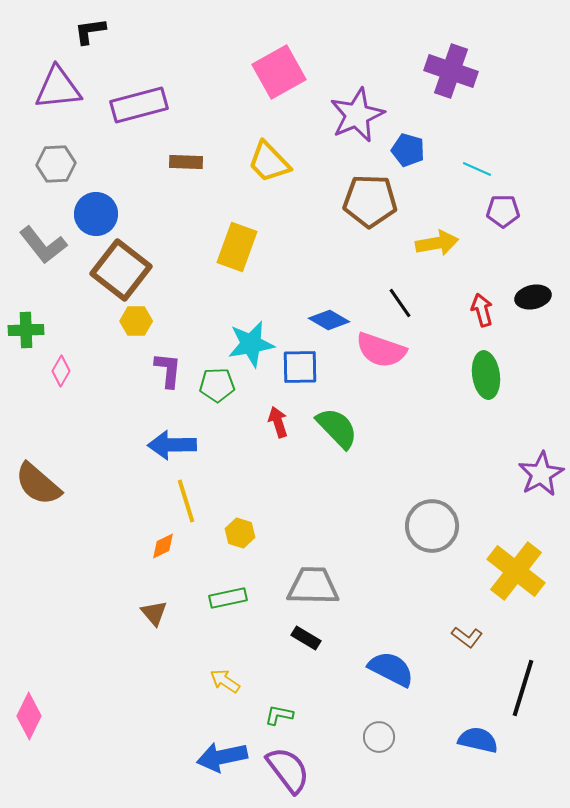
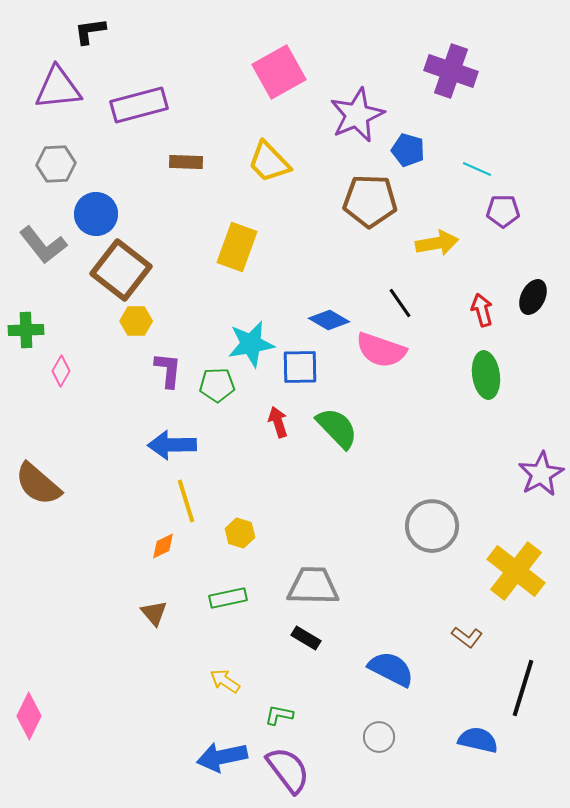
black ellipse at (533, 297): rotated 52 degrees counterclockwise
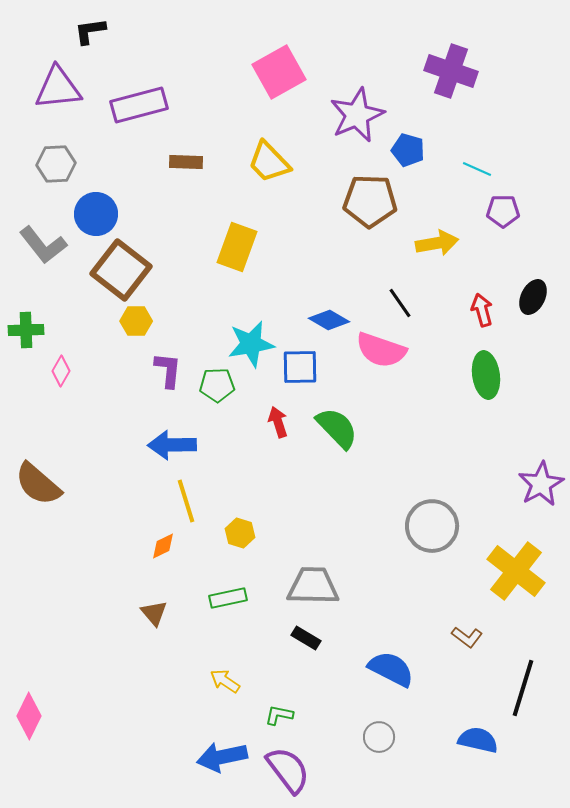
purple star at (541, 474): moved 10 px down
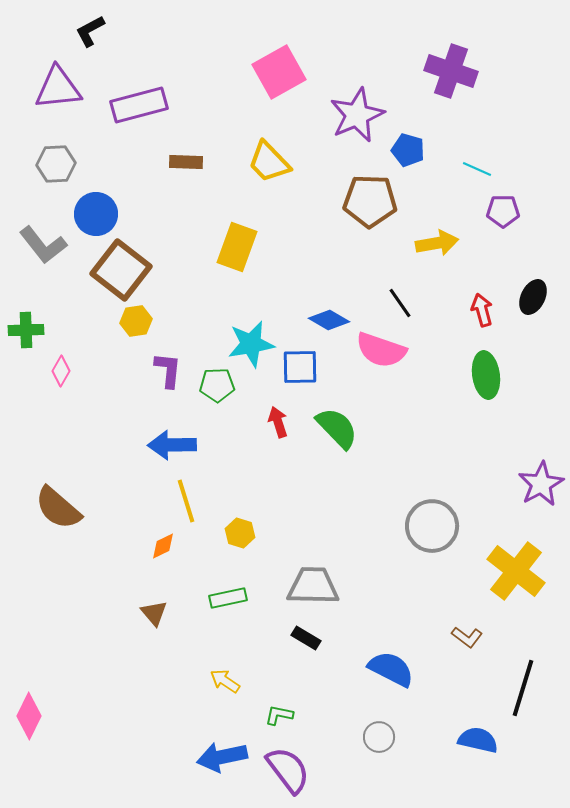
black L-shape at (90, 31): rotated 20 degrees counterclockwise
yellow hexagon at (136, 321): rotated 8 degrees counterclockwise
brown semicircle at (38, 484): moved 20 px right, 24 px down
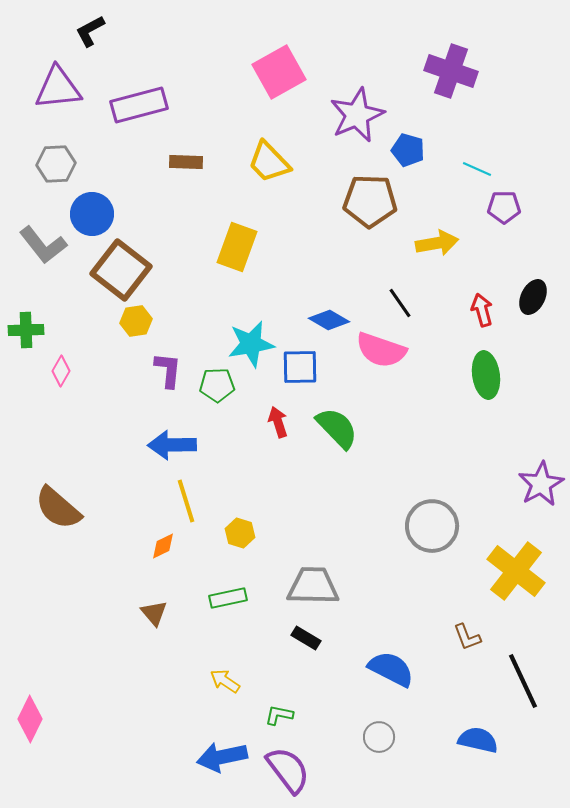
purple pentagon at (503, 211): moved 1 px right, 4 px up
blue circle at (96, 214): moved 4 px left
brown L-shape at (467, 637): rotated 32 degrees clockwise
black line at (523, 688): moved 7 px up; rotated 42 degrees counterclockwise
pink diamond at (29, 716): moved 1 px right, 3 px down
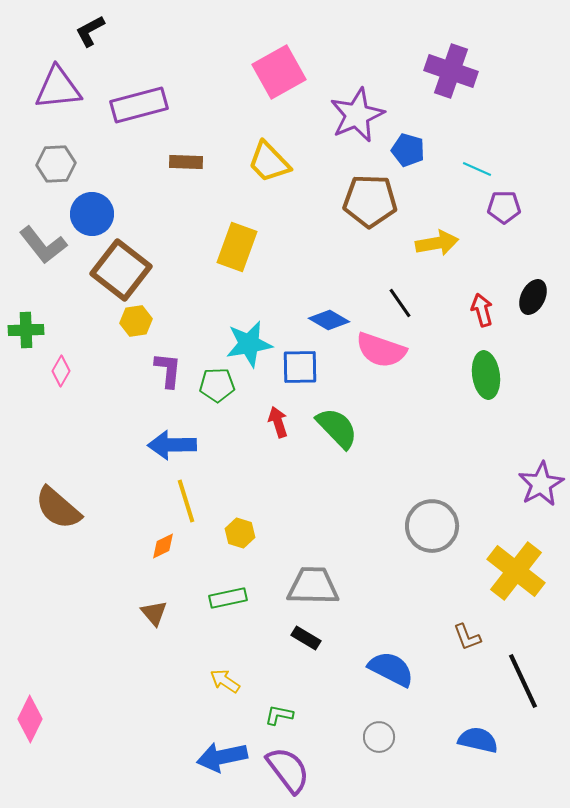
cyan star at (251, 344): moved 2 px left
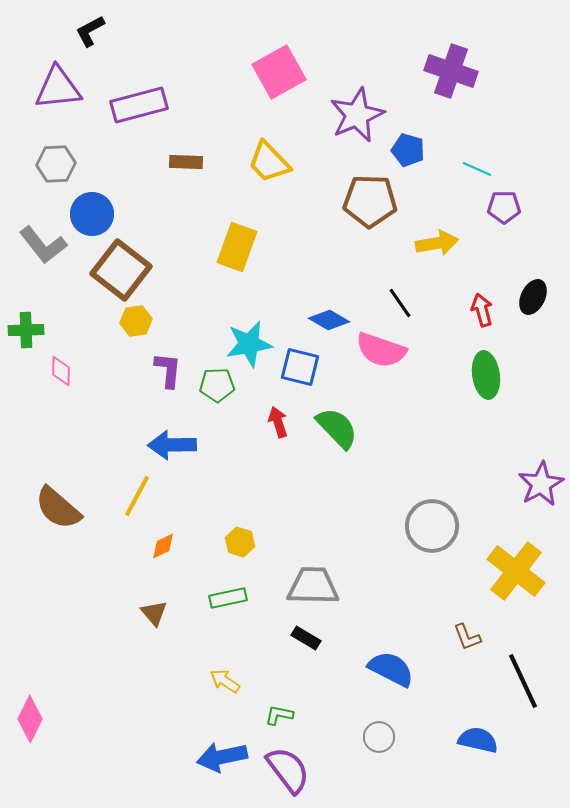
blue square at (300, 367): rotated 15 degrees clockwise
pink diamond at (61, 371): rotated 28 degrees counterclockwise
yellow line at (186, 501): moved 49 px left, 5 px up; rotated 45 degrees clockwise
yellow hexagon at (240, 533): moved 9 px down
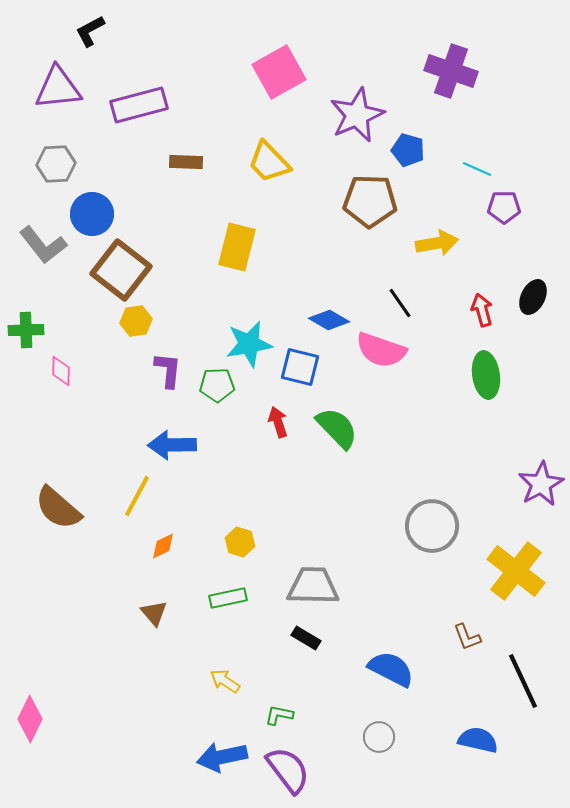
yellow rectangle at (237, 247): rotated 6 degrees counterclockwise
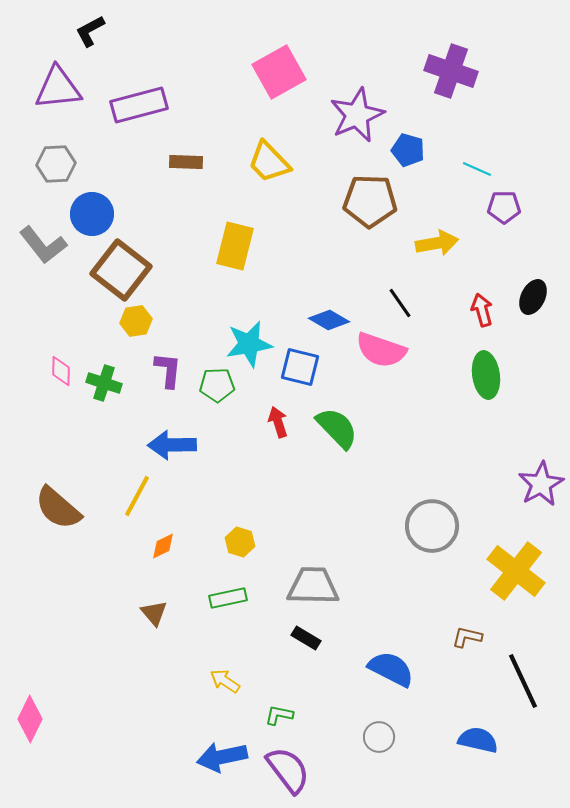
yellow rectangle at (237, 247): moved 2 px left, 1 px up
green cross at (26, 330): moved 78 px right, 53 px down; rotated 20 degrees clockwise
brown L-shape at (467, 637): rotated 124 degrees clockwise
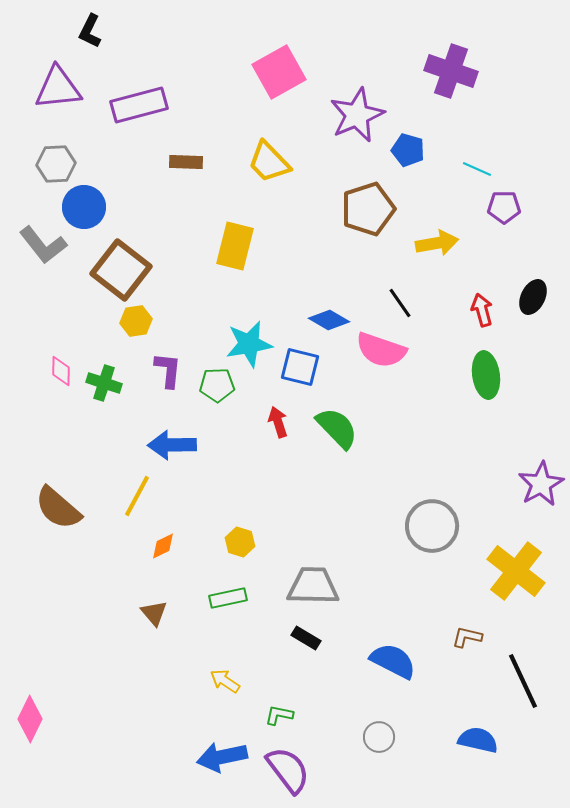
black L-shape at (90, 31): rotated 36 degrees counterclockwise
brown pentagon at (370, 201): moved 2 px left, 8 px down; rotated 20 degrees counterclockwise
blue circle at (92, 214): moved 8 px left, 7 px up
blue semicircle at (391, 669): moved 2 px right, 8 px up
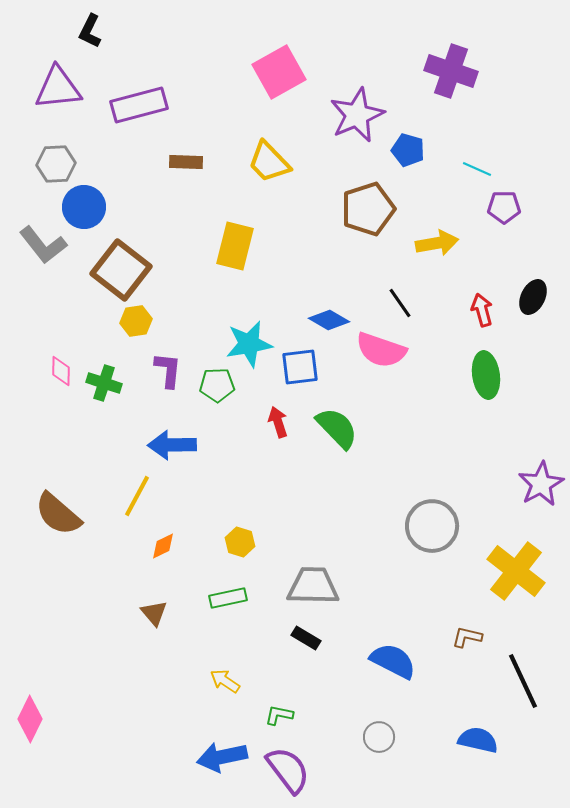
blue square at (300, 367): rotated 21 degrees counterclockwise
brown semicircle at (58, 508): moved 6 px down
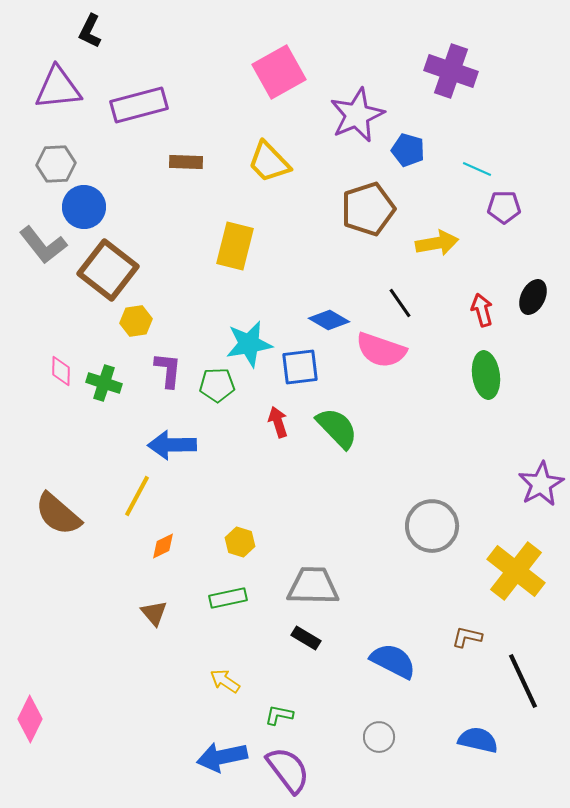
brown square at (121, 270): moved 13 px left
